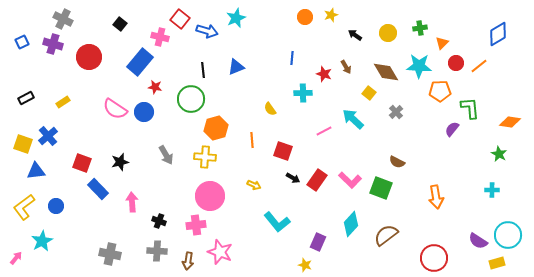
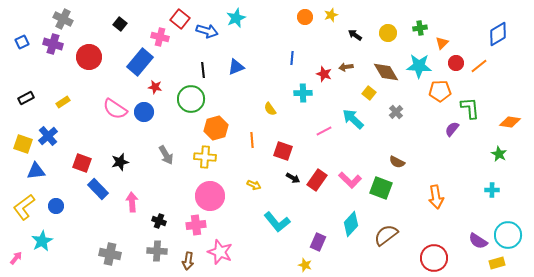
brown arrow at (346, 67): rotated 112 degrees clockwise
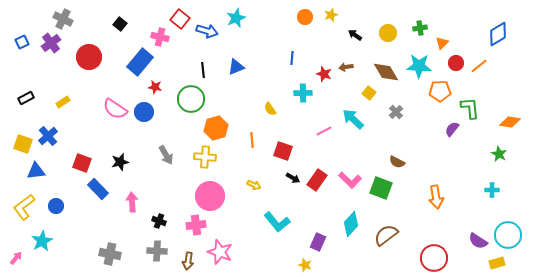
purple cross at (53, 44): moved 2 px left, 1 px up; rotated 36 degrees clockwise
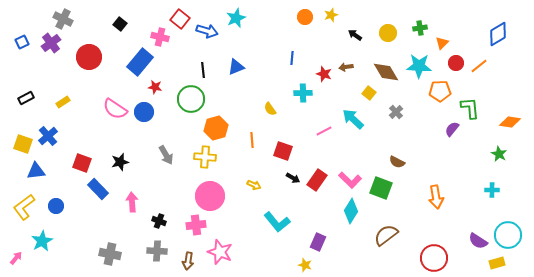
cyan diamond at (351, 224): moved 13 px up; rotated 10 degrees counterclockwise
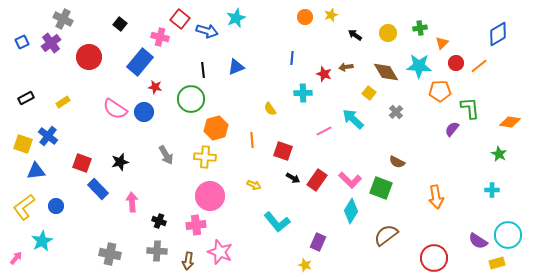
blue cross at (48, 136): rotated 12 degrees counterclockwise
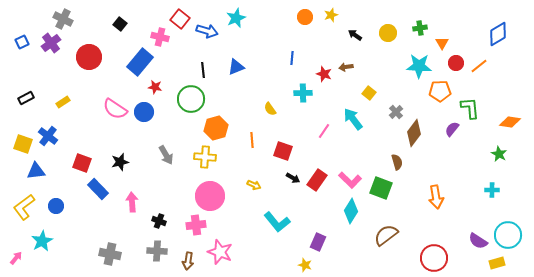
orange triangle at (442, 43): rotated 16 degrees counterclockwise
brown diamond at (386, 72): moved 28 px right, 61 px down; rotated 68 degrees clockwise
cyan arrow at (353, 119): rotated 10 degrees clockwise
pink line at (324, 131): rotated 28 degrees counterclockwise
brown semicircle at (397, 162): rotated 133 degrees counterclockwise
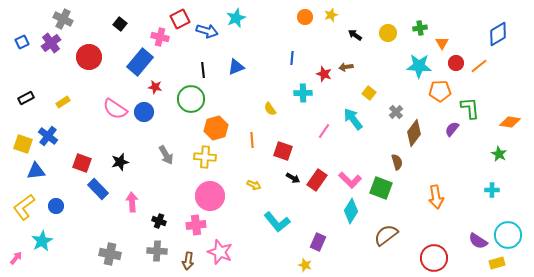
red square at (180, 19): rotated 24 degrees clockwise
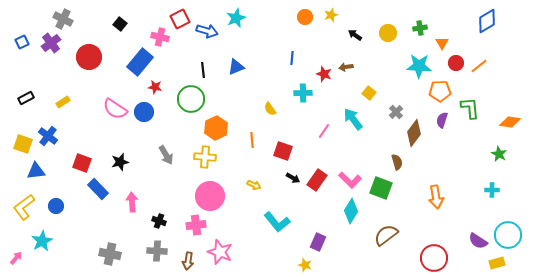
blue diamond at (498, 34): moved 11 px left, 13 px up
orange hexagon at (216, 128): rotated 10 degrees counterclockwise
purple semicircle at (452, 129): moved 10 px left, 9 px up; rotated 21 degrees counterclockwise
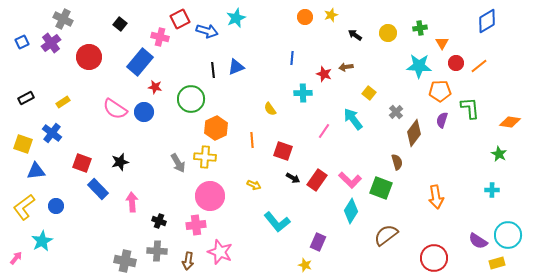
black line at (203, 70): moved 10 px right
blue cross at (48, 136): moved 4 px right, 3 px up
gray arrow at (166, 155): moved 12 px right, 8 px down
gray cross at (110, 254): moved 15 px right, 7 px down
